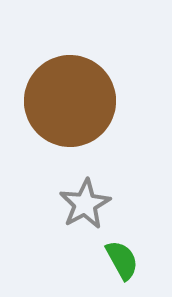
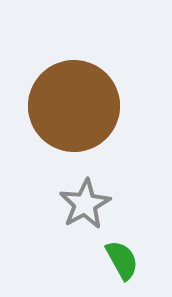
brown circle: moved 4 px right, 5 px down
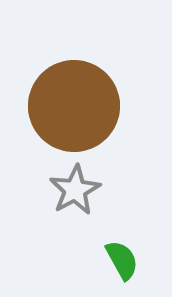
gray star: moved 10 px left, 14 px up
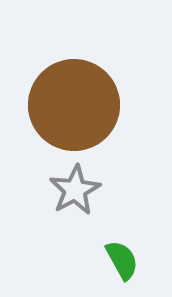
brown circle: moved 1 px up
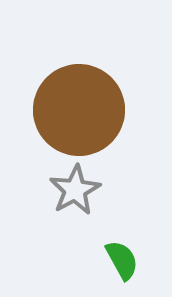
brown circle: moved 5 px right, 5 px down
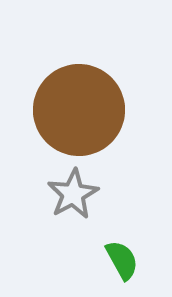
gray star: moved 2 px left, 4 px down
